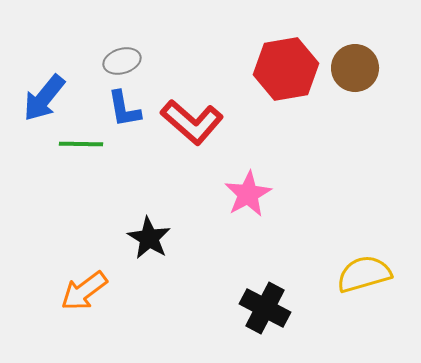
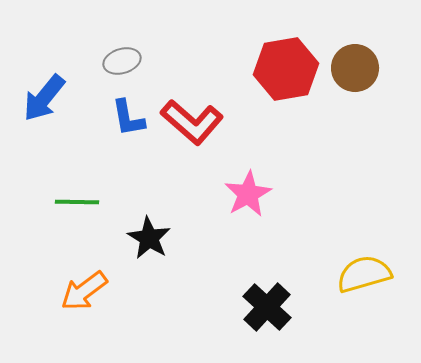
blue L-shape: moved 4 px right, 9 px down
green line: moved 4 px left, 58 px down
black cross: moved 2 px right, 1 px up; rotated 15 degrees clockwise
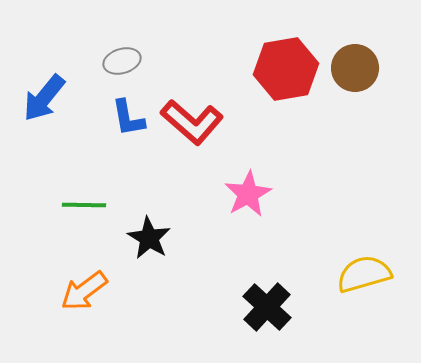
green line: moved 7 px right, 3 px down
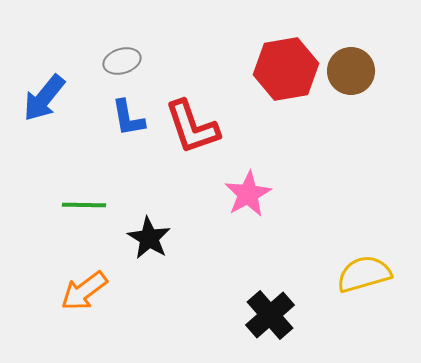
brown circle: moved 4 px left, 3 px down
red L-shape: moved 5 px down; rotated 30 degrees clockwise
black cross: moved 3 px right, 8 px down; rotated 6 degrees clockwise
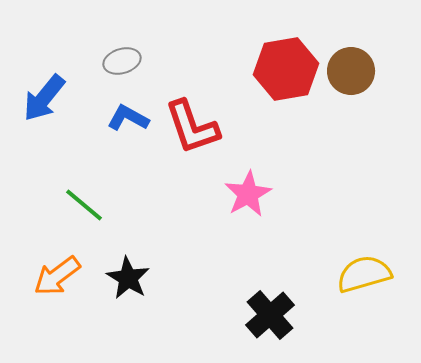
blue L-shape: rotated 129 degrees clockwise
green line: rotated 39 degrees clockwise
black star: moved 21 px left, 40 px down
orange arrow: moved 27 px left, 15 px up
